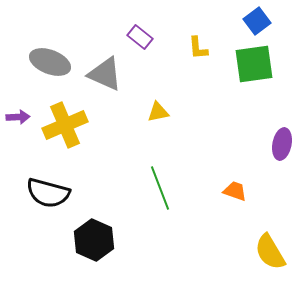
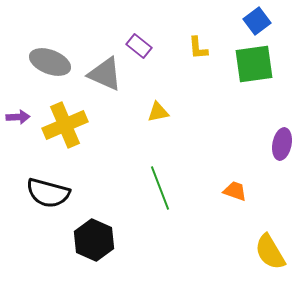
purple rectangle: moved 1 px left, 9 px down
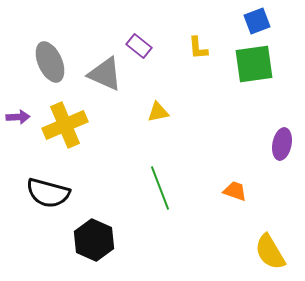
blue square: rotated 16 degrees clockwise
gray ellipse: rotated 45 degrees clockwise
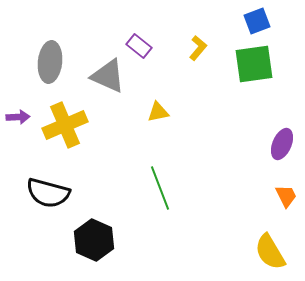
yellow L-shape: rotated 135 degrees counterclockwise
gray ellipse: rotated 30 degrees clockwise
gray triangle: moved 3 px right, 2 px down
purple ellipse: rotated 12 degrees clockwise
orange trapezoid: moved 51 px right, 5 px down; rotated 45 degrees clockwise
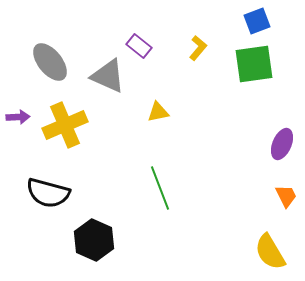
gray ellipse: rotated 45 degrees counterclockwise
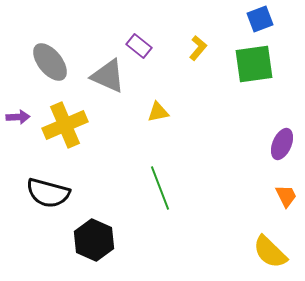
blue square: moved 3 px right, 2 px up
yellow semicircle: rotated 15 degrees counterclockwise
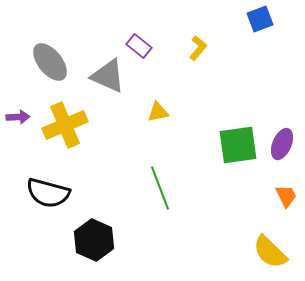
green square: moved 16 px left, 81 px down
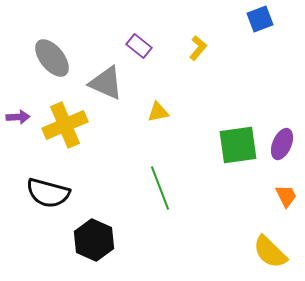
gray ellipse: moved 2 px right, 4 px up
gray triangle: moved 2 px left, 7 px down
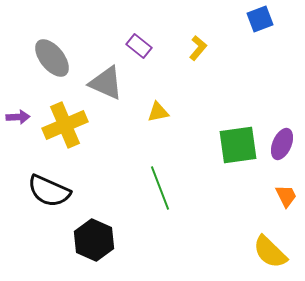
black semicircle: moved 1 px right, 2 px up; rotated 9 degrees clockwise
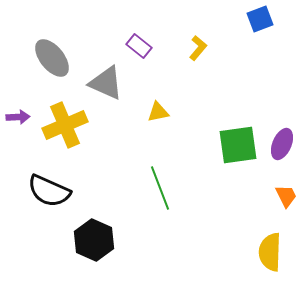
yellow semicircle: rotated 48 degrees clockwise
